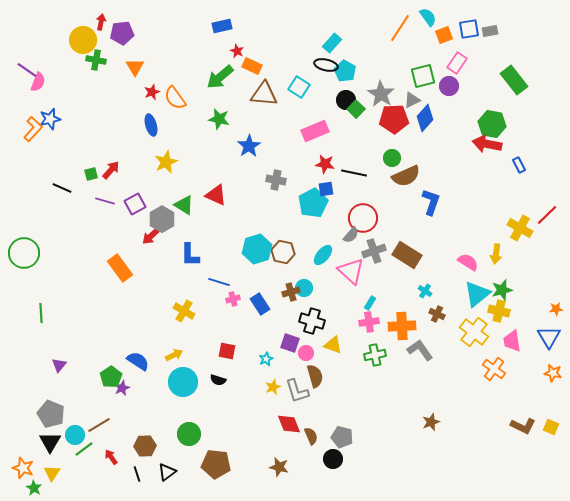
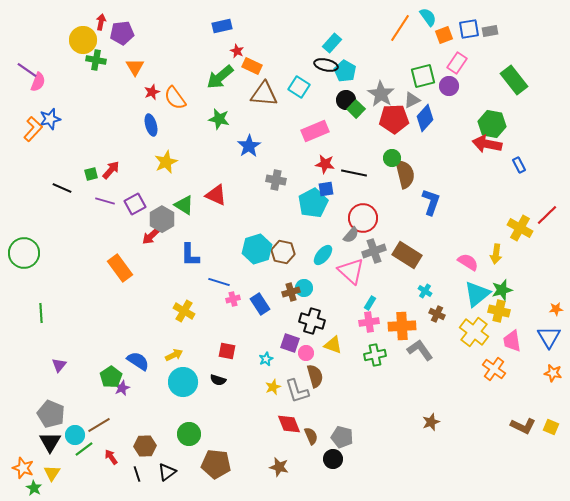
brown semicircle at (406, 176): moved 1 px left, 2 px up; rotated 80 degrees counterclockwise
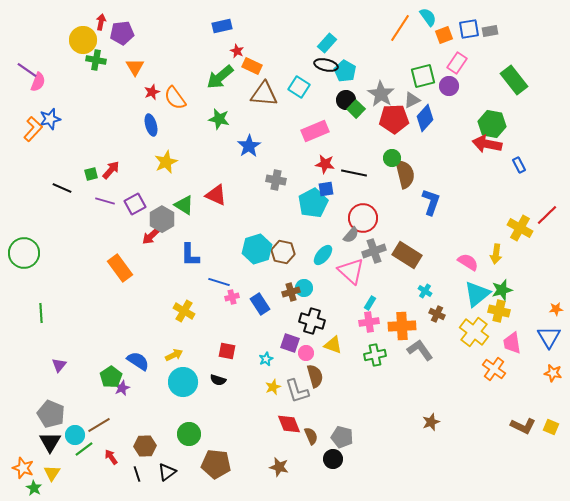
cyan rectangle at (332, 43): moved 5 px left
pink cross at (233, 299): moved 1 px left, 2 px up
pink trapezoid at (512, 341): moved 2 px down
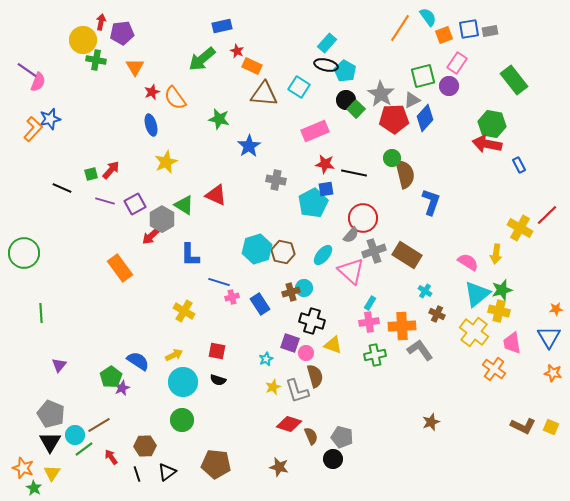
green arrow at (220, 77): moved 18 px left, 18 px up
red square at (227, 351): moved 10 px left
red diamond at (289, 424): rotated 50 degrees counterclockwise
green circle at (189, 434): moved 7 px left, 14 px up
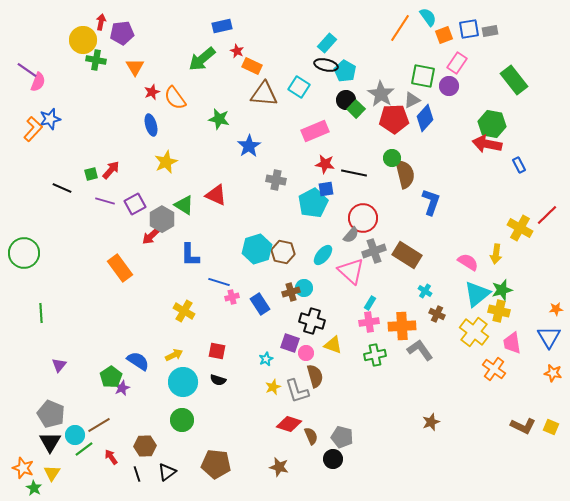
green square at (423, 76): rotated 25 degrees clockwise
